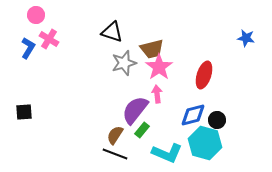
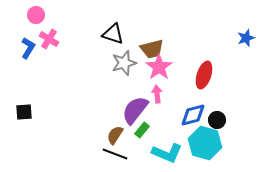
black triangle: moved 1 px right, 2 px down
blue star: rotated 30 degrees counterclockwise
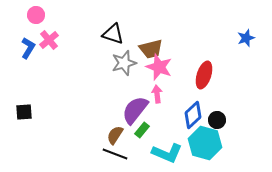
pink cross: moved 1 px down; rotated 18 degrees clockwise
brown trapezoid: moved 1 px left
pink star: rotated 16 degrees counterclockwise
blue diamond: rotated 28 degrees counterclockwise
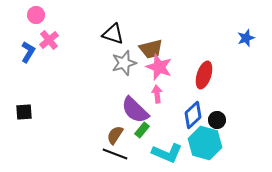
blue L-shape: moved 4 px down
purple semicircle: rotated 84 degrees counterclockwise
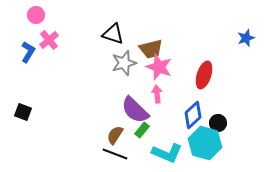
black square: moved 1 px left; rotated 24 degrees clockwise
black circle: moved 1 px right, 3 px down
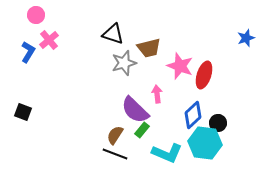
brown trapezoid: moved 2 px left, 1 px up
pink star: moved 21 px right, 1 px up
cyan hexagon: rotated 8 degrees counterclockwise
